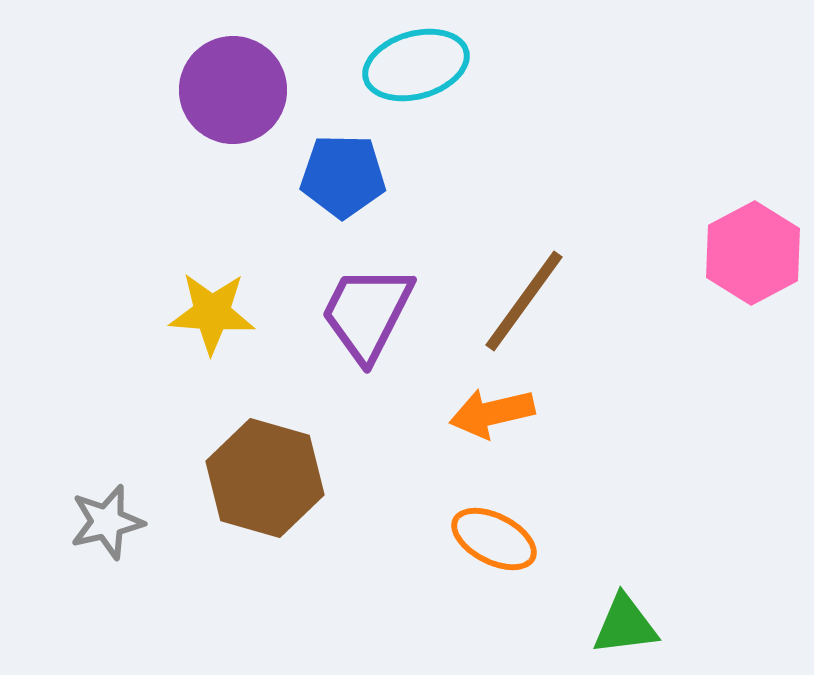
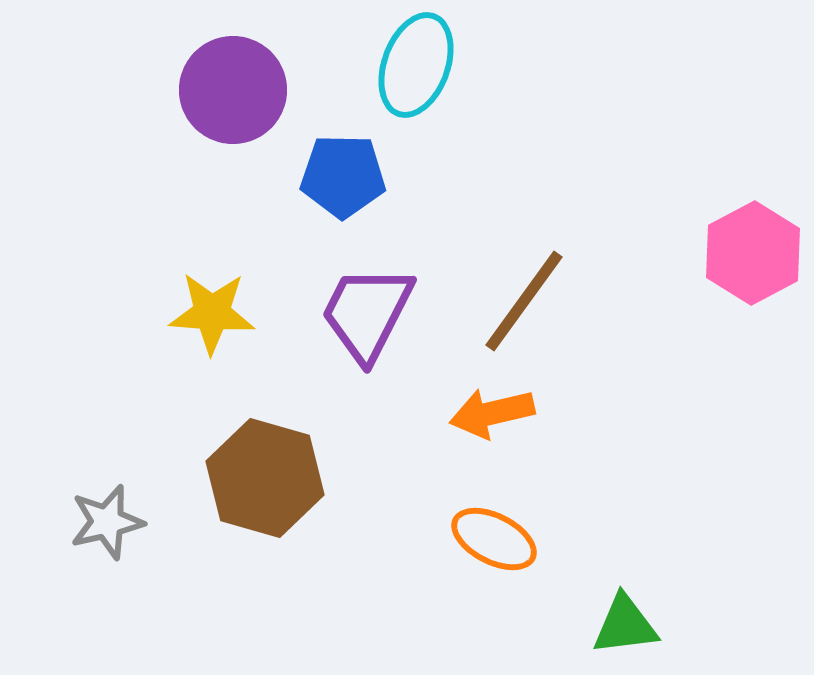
cyan ellipse: rotated 54 degrees counterclockwise
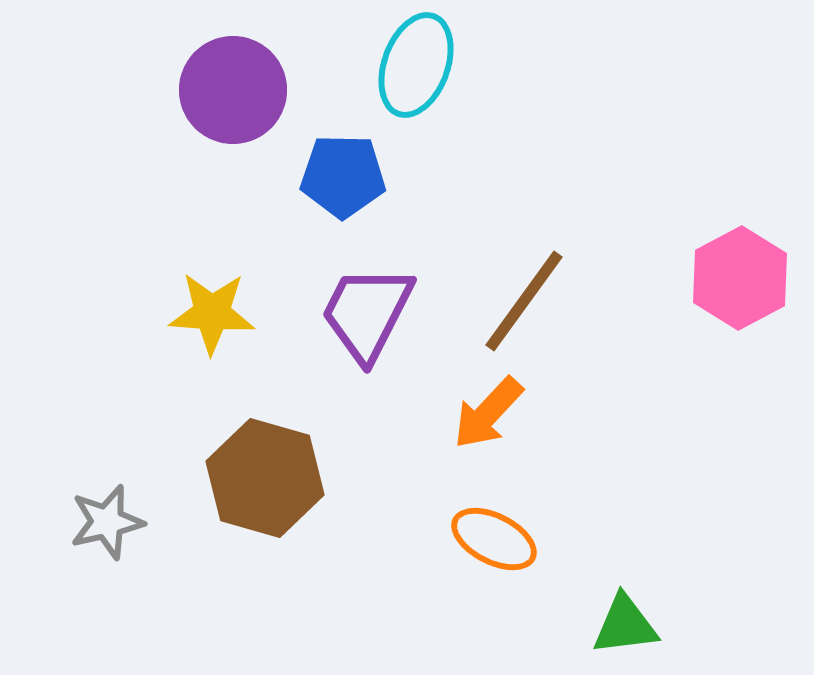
pink hexagon: moved 13 px left, 25 px down
orange arrow: moved 4 px left; rotated 34 degrees counterclockwise
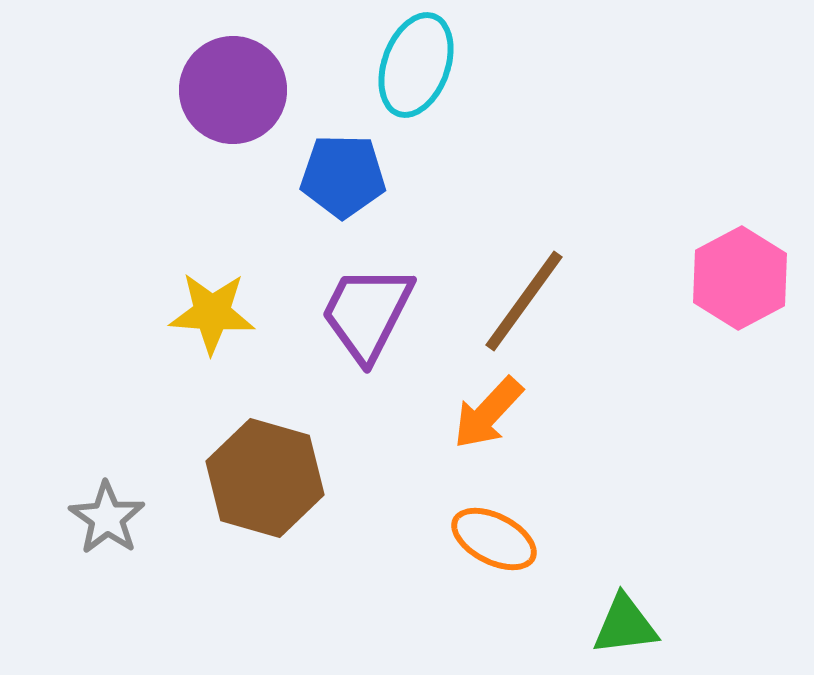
gray star: moved 4 px up; rotated 24 degrees counterclockwise
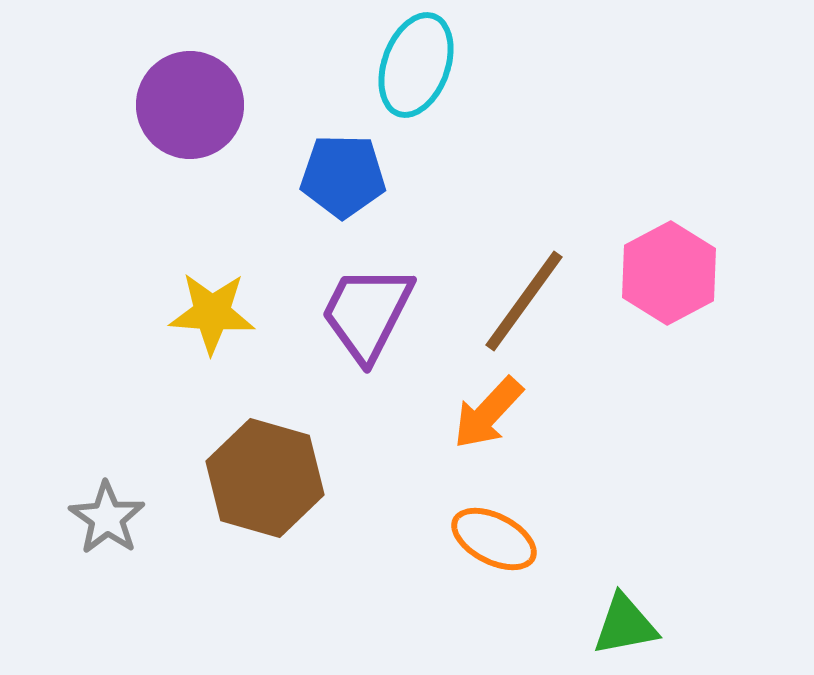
purple circle: moved 43 px left, 15 px down
pink hexagon: moved 71 px left, 5 px up
green triangle: rotated 4 degrees counterclockwise
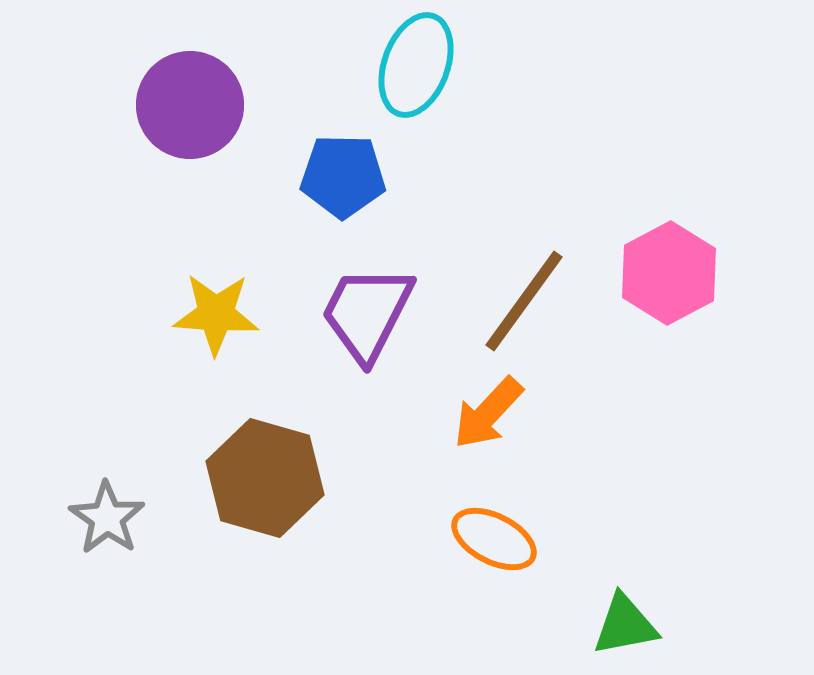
yellow star: moved 4 px right, 1 px down
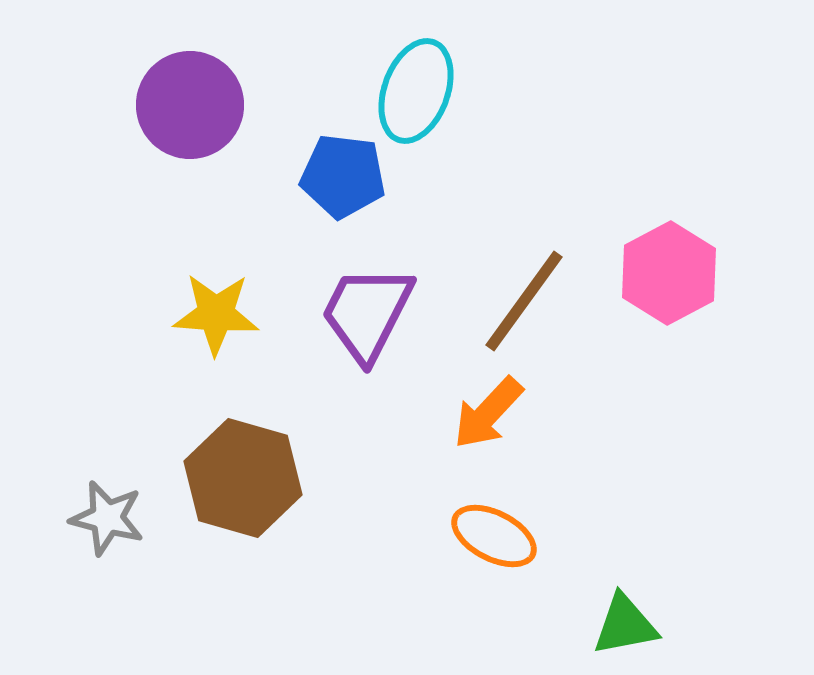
cyan ellipse: moved 26 px down
blue pentagon: rotated 6 degrees clockwise
brown hexagon: moved 22 px left
gray star: rotated 20 degrees counterclockwise
orange ellipse: moved 3 px up
